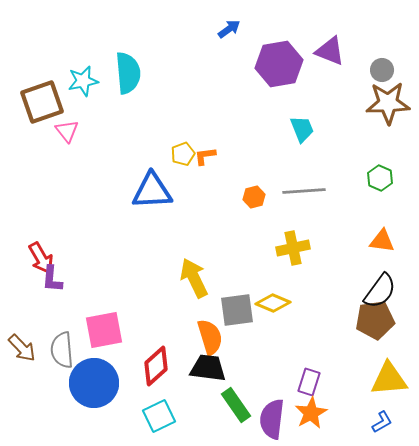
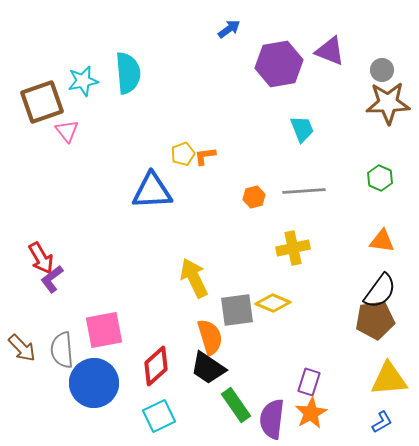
purple L-shape: rotated 48 degrees clockwise
black trapezoid: rotated 153 degrees counterclockwise
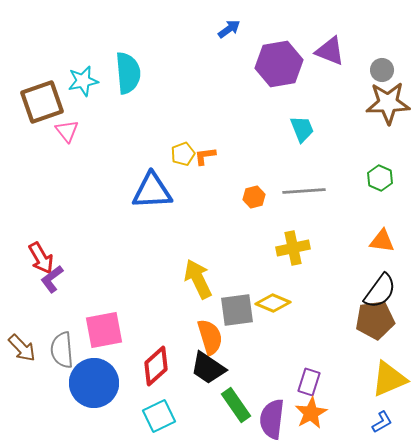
yellow arrow: moved 4 px right, 1 px down
yellow triangle: rotated 18 degrees counterclockwise
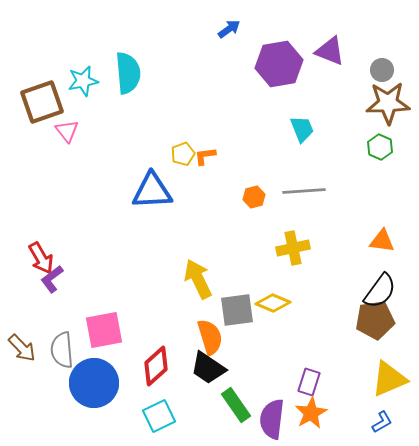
green hexagon: moved 31 px up
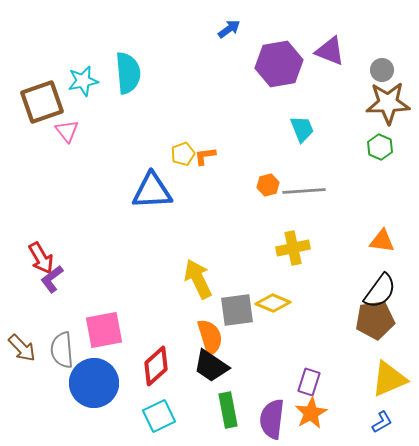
orange hexagon: moved 14 px right, 12 px up
black trapezoid: moved 3 px right, 2 px up
green rectangle: moved 8 px left, 5 px down; rotated 24 degrees clockwise
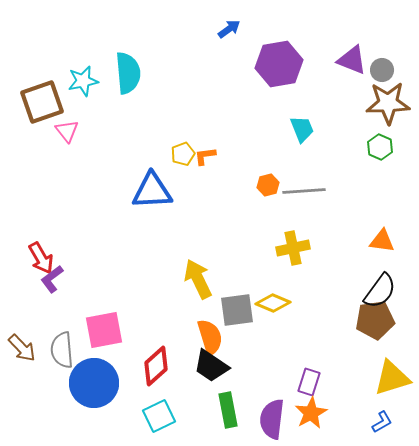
purple triangle: moved 22 px right, 9 px down
yellow triangle: moved 3 px right, 1 px up; rotated 6 degrees clockwise
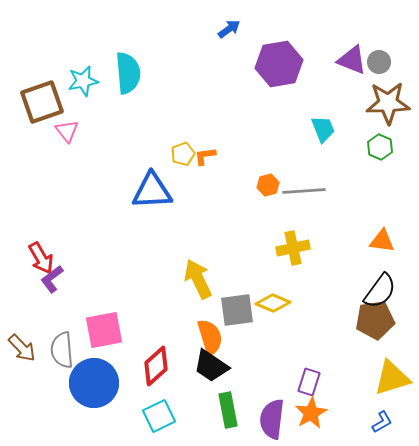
gray circle: moved 3 px left, 8 px up
cyan trapezoid: moved 21 px right
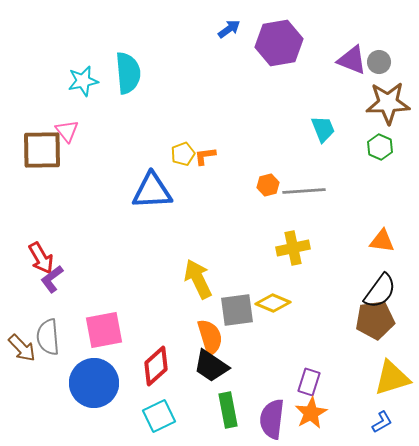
purple hexagon: moved 21 px up
brown square: moved 48 px down; rotated 18 degrees clockwise
gray semicircle: moved 14 px left, 13 px up
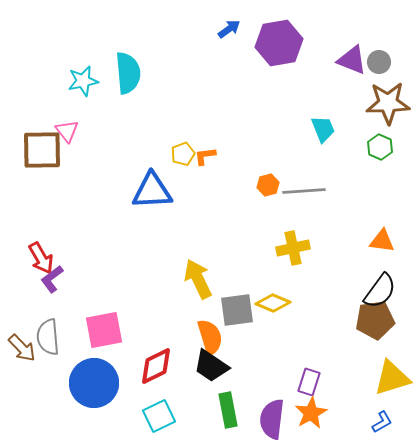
red diamond: rotated 15 degrees clockwise
